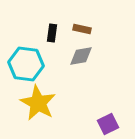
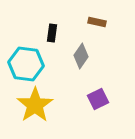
brown rectangle: moved 15 px right, 7 px up
gray diamond: rotated 45 degrees counterclockwise
yellow star: moved 3 px left, 2 px down; rotated 9 degrees clockwise
purple square: moved 10 px left, 25 px up
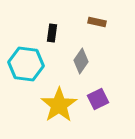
gray diamond: moved 5 px down
yellow star: moved 24 px right
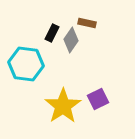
brown rectangle: moved 10 px left, 1 px down
black rectangle: rotated 18 degrees clockwise
gray diamond: moved 10 px left, 21 px up
yellow star: moved 4 px right, 1 px down
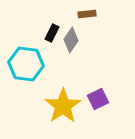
brown rectangle: moved 9 px up; rotated 18 degrees counterclockwise
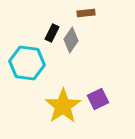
brown rectangle: moved 1 px left, 1 px up
cyan hexagon: moved 1 px right, 1 px up
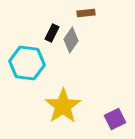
purple square: moved 17 px right, 20 px down
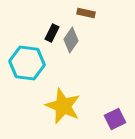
brown rectangle: rotated 18 degrees clockwise
yellow star: rotated 15 degrees counterclockwise
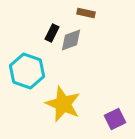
gray diamond: rotated 35 degrees clockwise
cyan hexagon: moved 8 px down; rotated 12 degrees clockwise
yellow star: moved 2 px up
